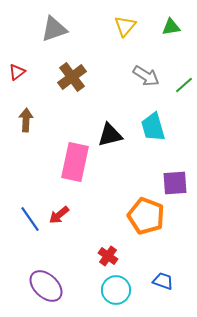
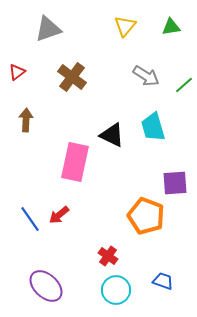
gray triangle: moved 6 px left
brown cross: rotated 16 degrees counterclockwise
black triangle: moved 2 px right; rotated 40 degrees clockwise
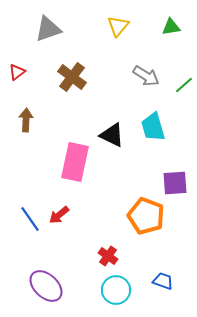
yellow triangle: moved 7 px left
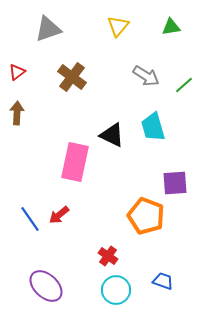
brown arrow: moved 9 px left, 7 px up
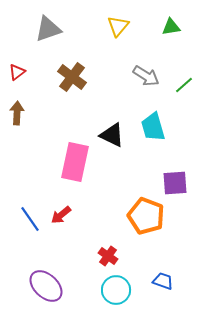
red arrow: moved 2 px right
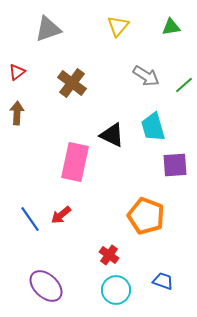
brown cross: moved 6 px down
purple square: moved 18 px up
red cross: moved 1 px right, 1 px up
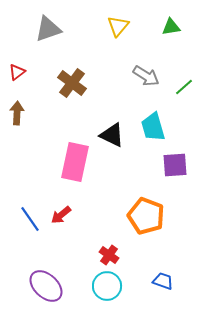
green line: moved 2 px down
cyan circle: moved 9 px left, 4 px up
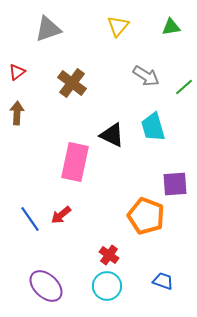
purple square: moved 19 px down
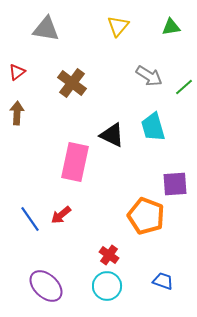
gray triangle: moved 2 px left; rotated 28 degrees clockwise
gray arrow: moved 3 px right
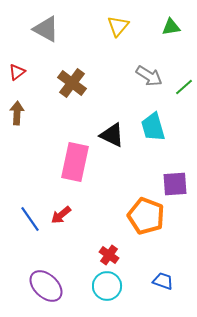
gray triangle: rotated 20 degrees clockwise
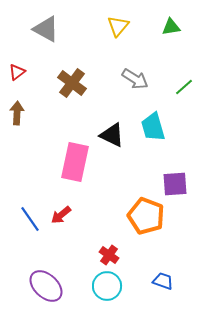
gray arrow: moved 14 px left, 3 px down
